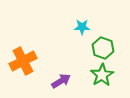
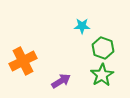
cyan star: moved 1 px up
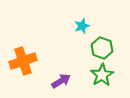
cyan star: rotated 21 degrees counterclockwise
green hexagon: moved 1 px left
orange cross: rotated 8 degrees clockwise
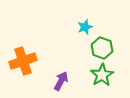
cyan star: moved 3 px right, 1 px down
purple arrow: rotated 30 degrees counterclockwise
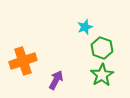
purple arrow: moved 5 px left, 1 px up
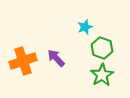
purple arrow: moved 22 px up; rotated 72 degrees counterclockwise
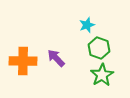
cyan star: moved 2 px right, 2 px up
green hexagon: moved 3 px left
orange cross: rotated 20 degrees clockwise
